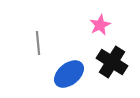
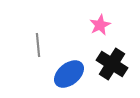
gray line: moved 2 px down
black cross: moved 2 px down
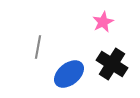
pink star: moved 3 px right, 3 px up
gray line: moved 2 px down; rotated 15 degrees clockwise
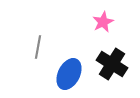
blue ellipse: rotated 24 degrees counterclockwise
